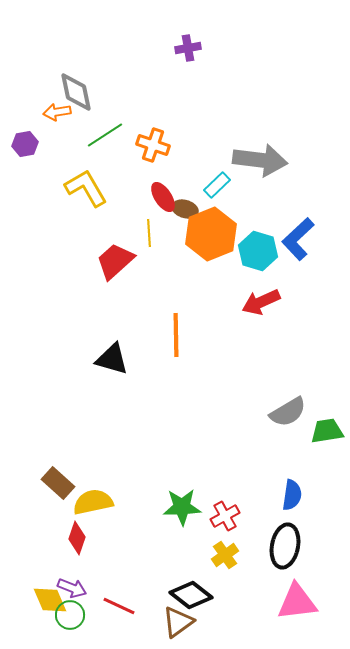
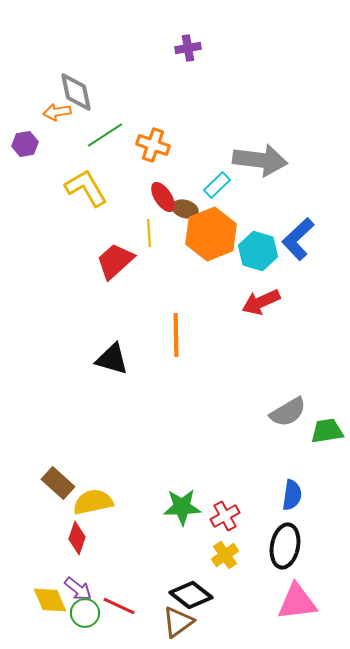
purple arrow: moved 6 px right, 1 px down; rotated 16 degrees clockwise
green circle: moved 15 px right, 2 px up
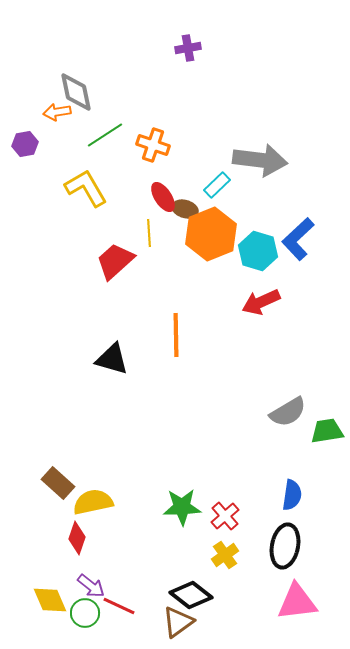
red cross: rotated 12 degrees counterclockwise
purple arrow: moved 13 px right, 3 px up
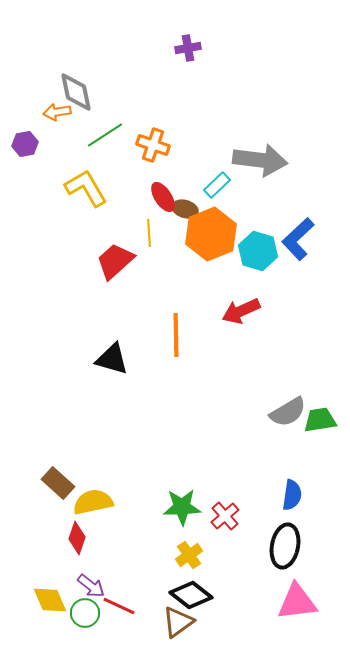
red arrow: moved 20 px left, 9 px down
green trapezoid: moved 7 px left, 11 px up
yellow cross: moved 36 px left
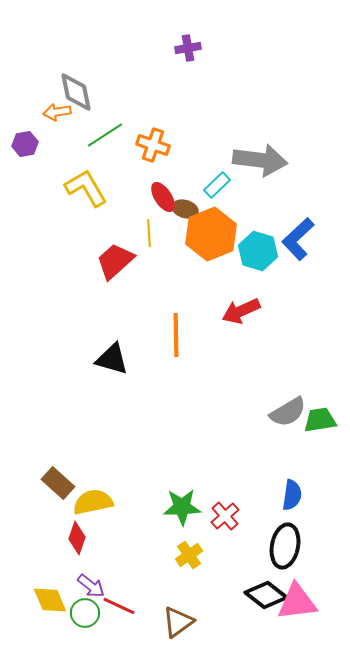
black diamond: moved 75 px right
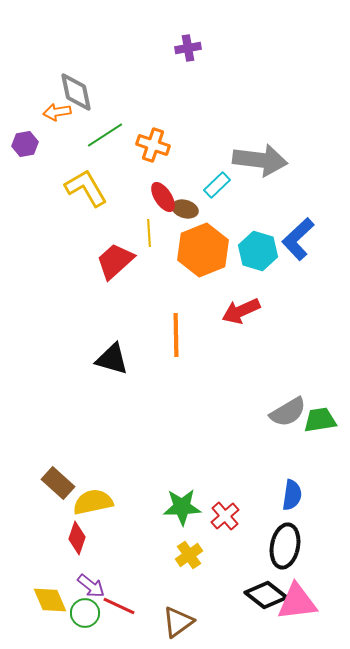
orange hexagon: moved 8 px left, 16 px down
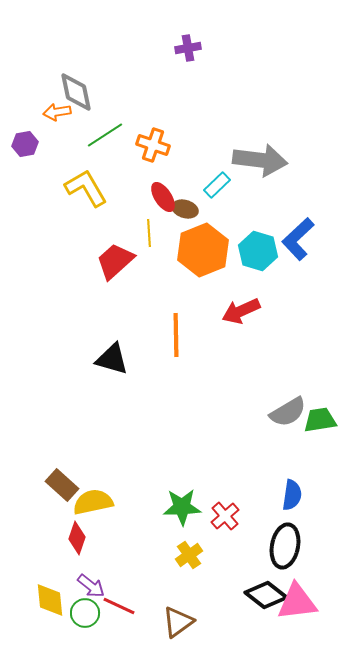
brown rectangle: moved 4 px right, 2 px down
yellow diamond: rotated 18 degrees clockwise
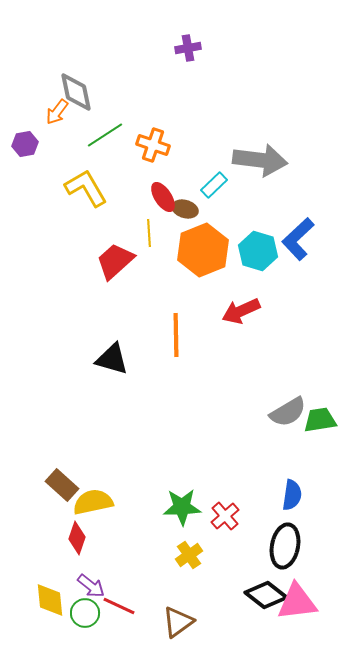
orange arrow: rotated 44 degrees counterclockwise
cyan rectangle: moved 3 px left
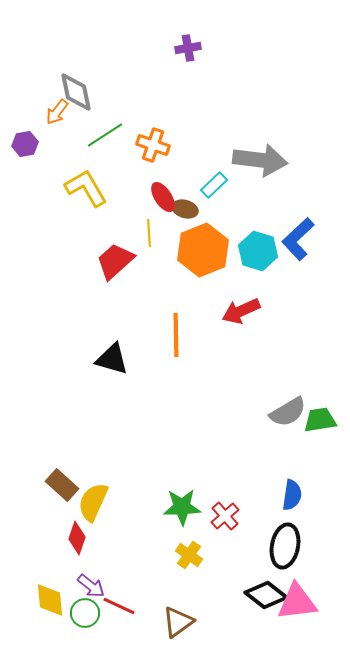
yellow semicircle: rotated 54 degrees counterclockwise
yellow cross: rotated 20 degrees counterclockwise
